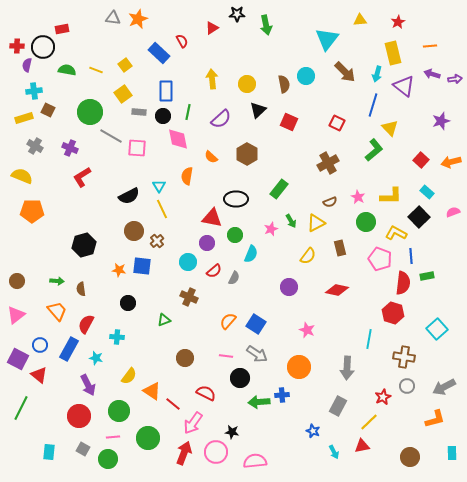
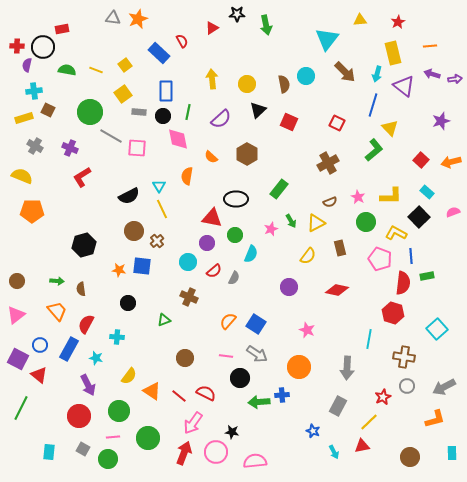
red line at (173, 404): moved 6 px right, 8 px up
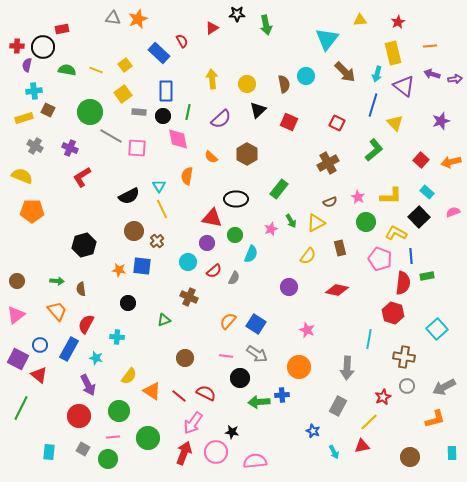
yellow triangle at (390, 128): moved 5 px right, 5 px up
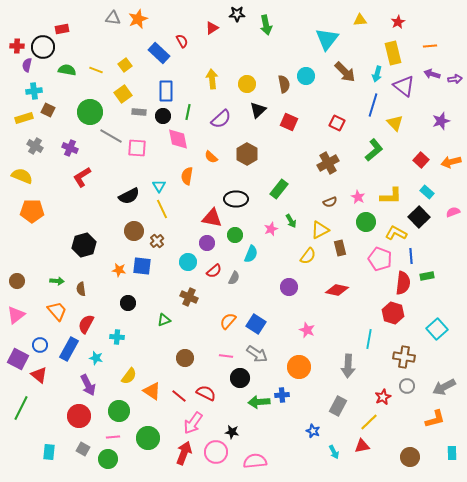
yellow triangle at (316, 223): moved 4 px right, 7 px down
gray arrow at (347, 368): moved 1 px right, 2 px up
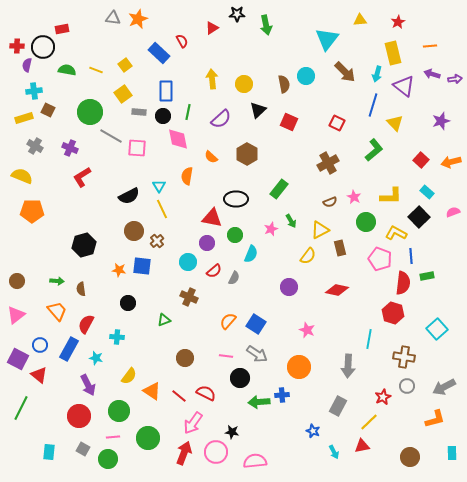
yellow circle at (247, 84): moved 3 px left
pink star at (358, 197): moved 4 px left
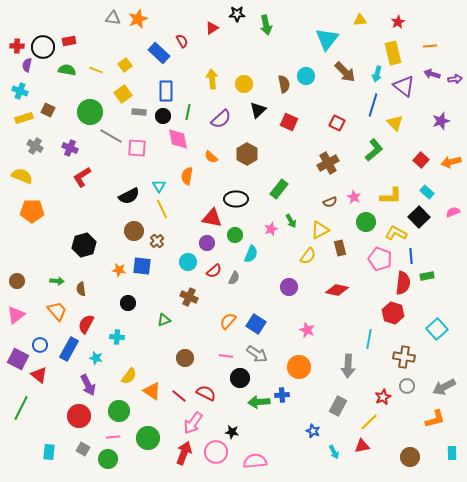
red rectangle at (62, 29): moved 7 px right, 12 px down
cyan cross at (34, 91): moved 14 px left; rotated 28 degrees clockwise
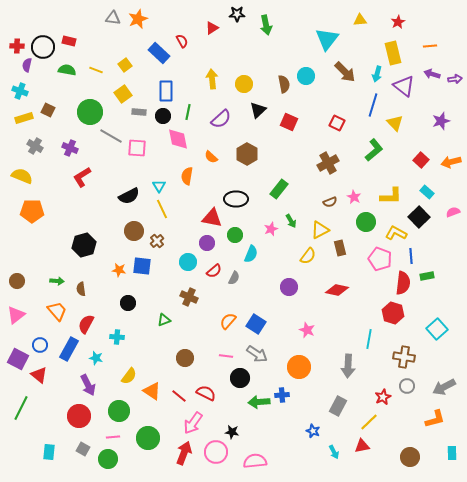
red rectangle at (69, 41): rotated 24 degrees clockwise
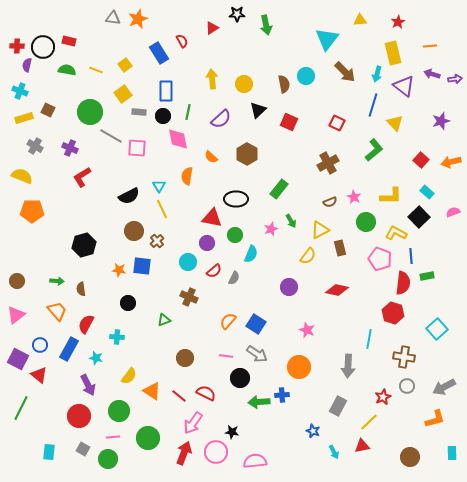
blue rectangle at (159, 53): rotated 15 degrees clockwise
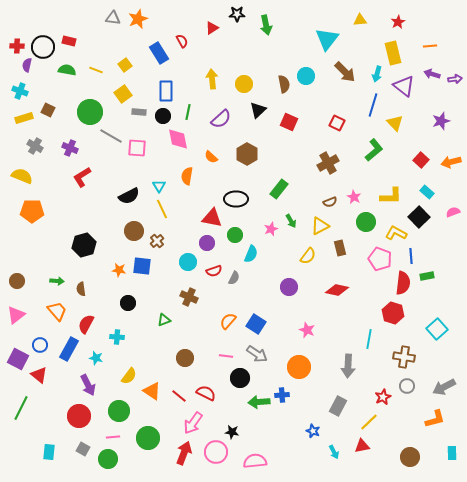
yellow triangle at (320, 230): moved 4 px up
red semicircle at (214, 271): rotated 21 degrees clockwise
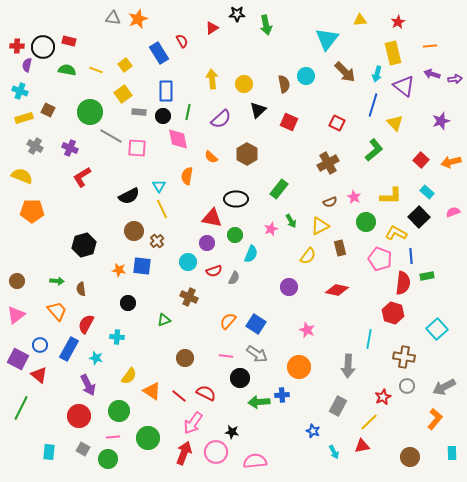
orange L-shape at (435, 419): rotated 35 degrees counterclockwise
